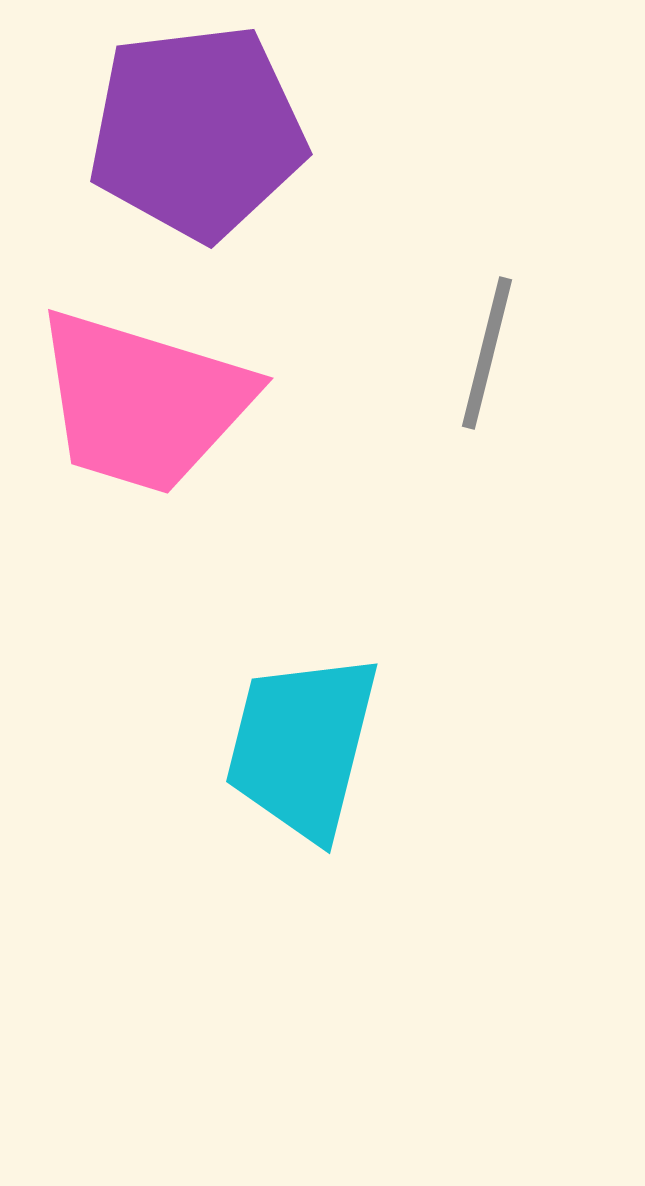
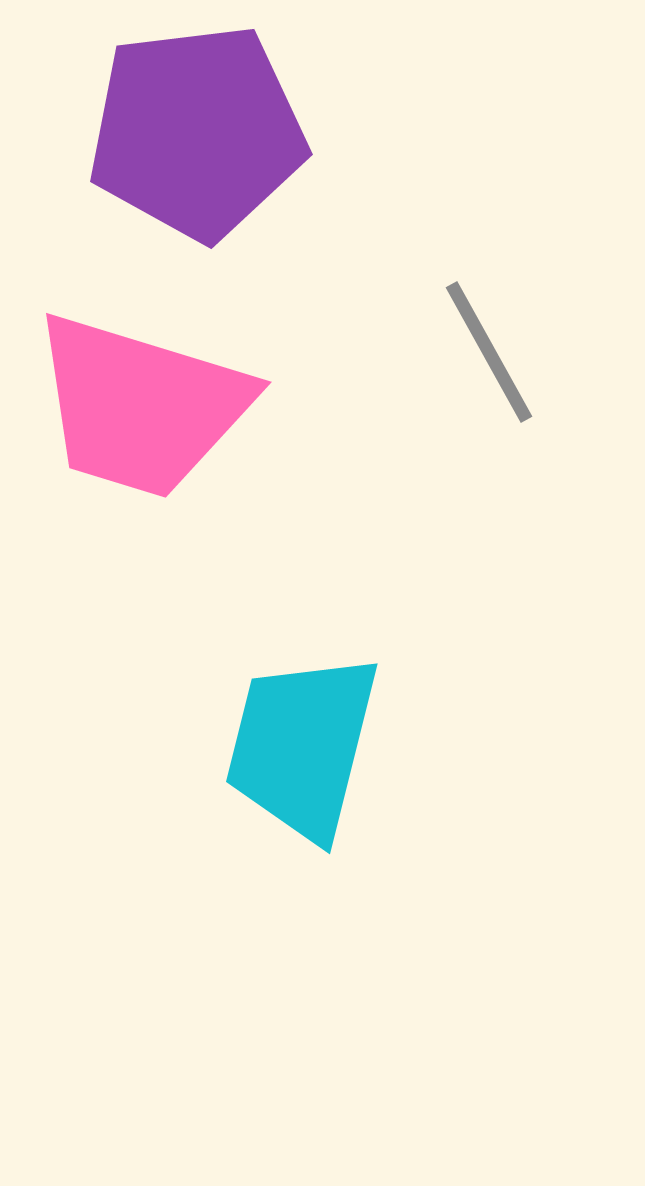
gray line: moved 2 px right, 1 px up; rotated 43 degrees counterclockwise
pink trapezoid: moved 2 px left, 4 px down
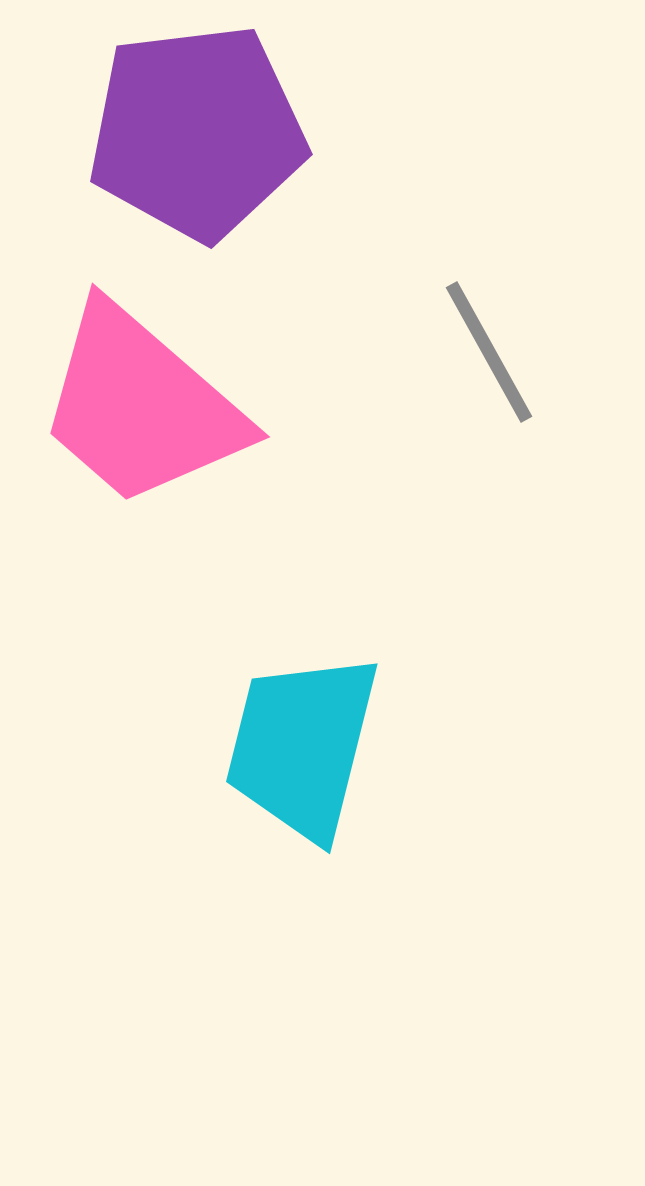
pink trapezoid: rotated 24 degrees clockwise
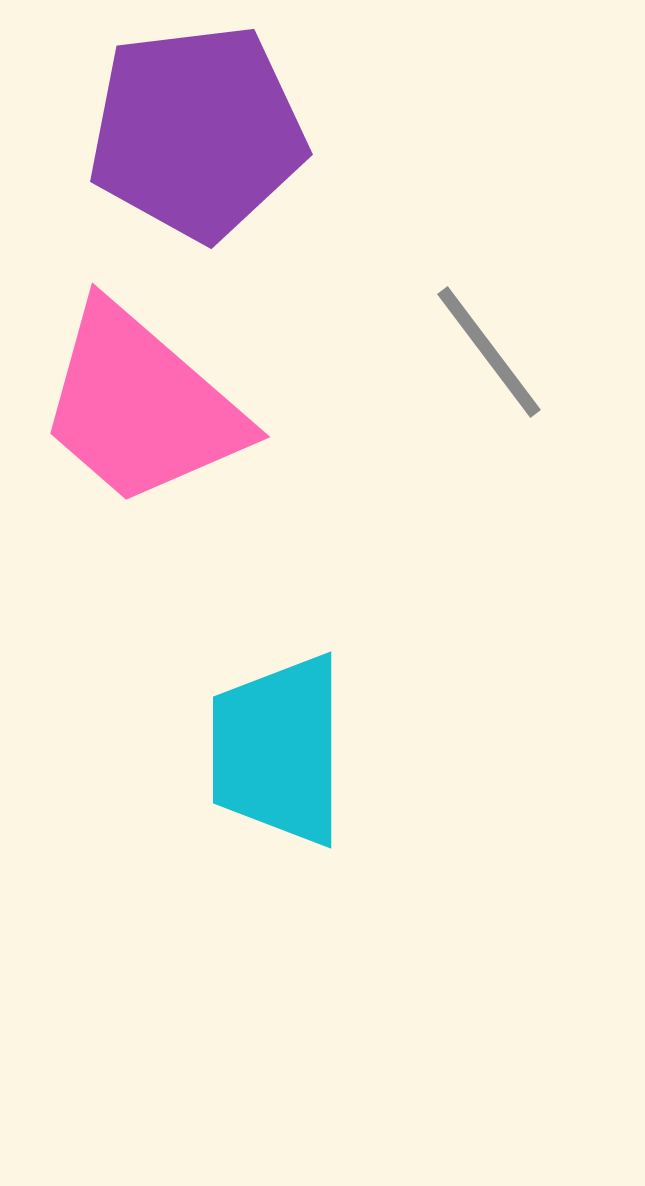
gray line: rotated 8 degrees counterclockwise
cyan trapezoid: moved 24 px left, 4 px down; rotated 14 degrees counterclockwise
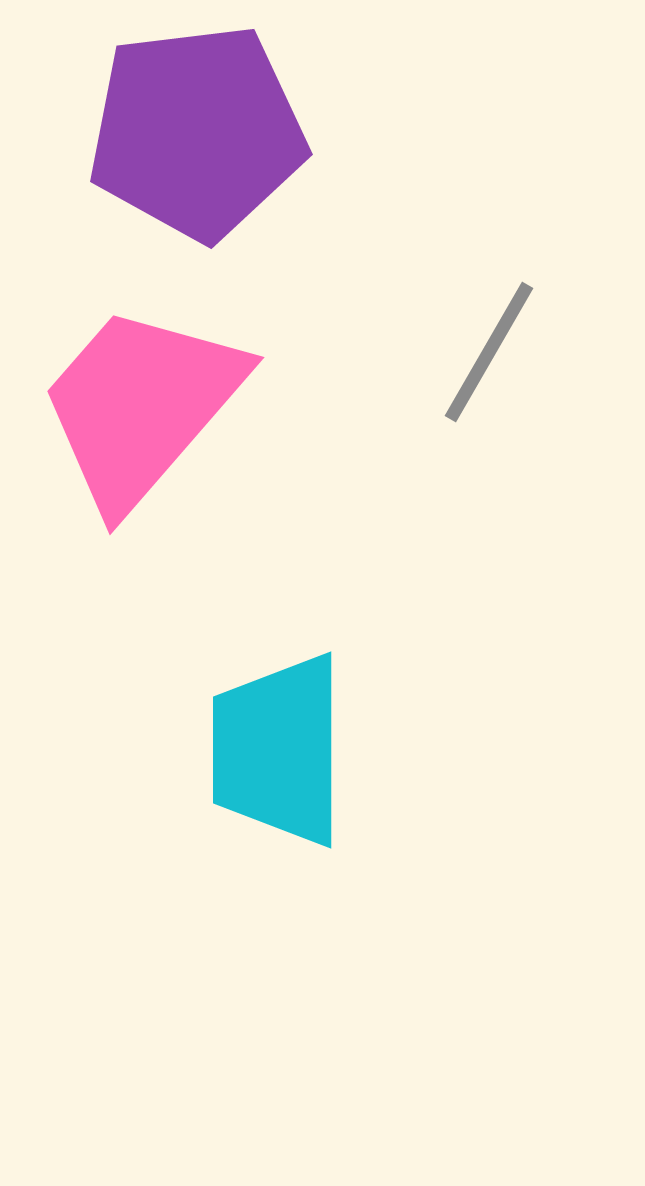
gray line: rotated 67 degrees clockwise
pink trapezoid: rotated 90 degrees clockwise
